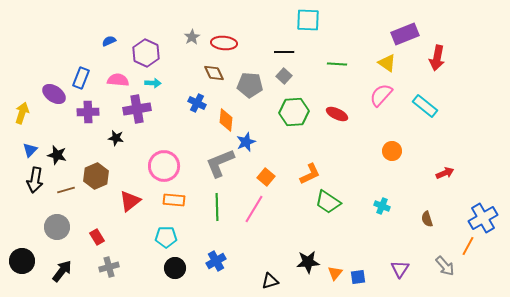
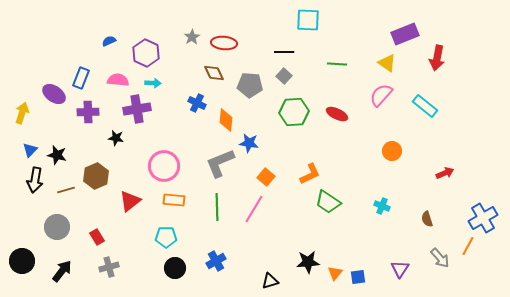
blue star at (246, 142): moved 3 px right, 1 px down; rotated 30 degrees clockwise
gray arrow at (445, 266): moved 5 px left, 8 px up
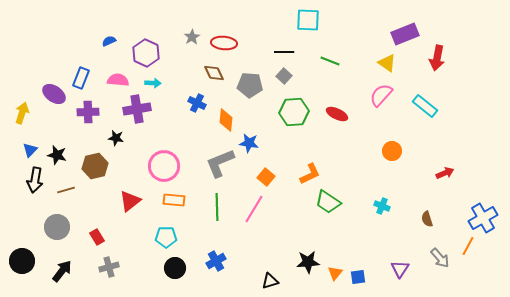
green line at (337, 64): moved 7 px left, 3 px up; rotated 18 degrees clockwise
brown hexagon at (96, 176): moved 1 px left, 10 px up; rotated 10 degrees clockwise
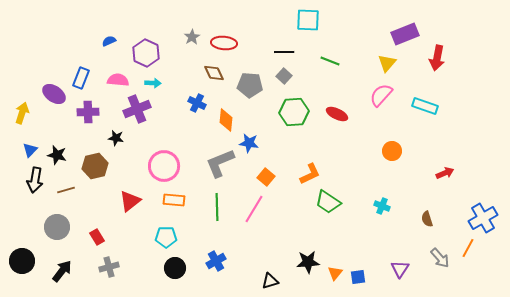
yellow triangle at (387, 63): rotated 36 degrees clockwise
cyan rectangle at (425, 106): rotated 20 degrees counterclockwise
purple cross at (137, 109): rotated 12 degrees counterclockwise
orange line at (468, 246): moved 2 px down
